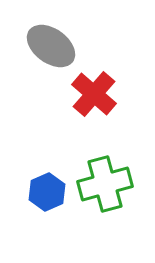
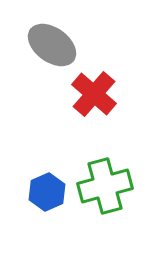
gray ellipse: moved 1 px right, 1 px up
green cross: moved 2 px down
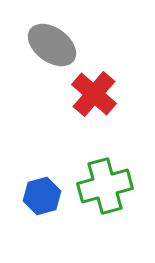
blue hexagon: moved 5 px left, 4 px down; rotated 9 degrees clockwise
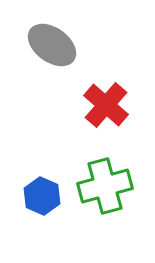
red cross: moved 12 px right, 11 px down
blue hexagon: rotated 21 degrees counterclockwise
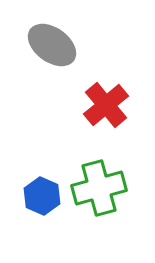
red cross: rotated 9 degrees clockwise
green cross: moved 6 px left, 2 px down
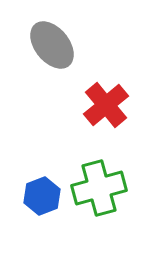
gray ellipse: rotated 15 degrees clockwise
blue hexagon: rotated 15 degrees clockwise
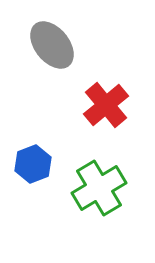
green cross: rotated 16 degrees counterclockwise
blue hexagon: moved 9 px left, 32 px up
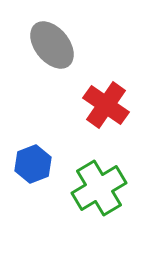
red cross: rotated 15 degrees counterclockwise
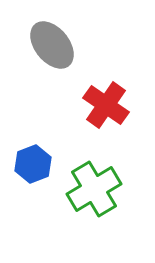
green cross: moved 5 px left, 1 px down
